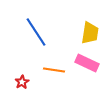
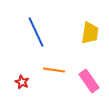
blue line: rotated 8 degrees clockwise
pink rectangle: moved 2 px right, 18 px down; rotated 30 degrees clockwise
red star: rotated 16 degrees counterclockwise
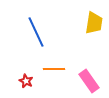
yellow trapezoid: moved 4 px right, 10 px up
orange line: moved 1 px up; rotated 10 degrees counterclockwise
red star: moved 4 px right, 1 px up
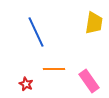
red star: moved 3 px down
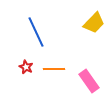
yellow trapezoid: rotated 35 degrees clockwise
red star: moved 17 px up
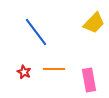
blue line: rotated 12 degrees counterclockwise
red star: moved 2 px left, 5 px down
pink rectangle: moved 1 px up; rotated 25 degrees clockwise
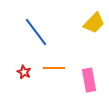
orange line: moved 1 px up
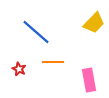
blue line: rotated 12 degrees counterclockwise
orange line: moved 1 px left, 6 px up
red star: moved 5 px left, 3 px up
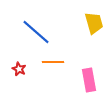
yellow trapezoid: rotated 60 degrees counterclockwise
